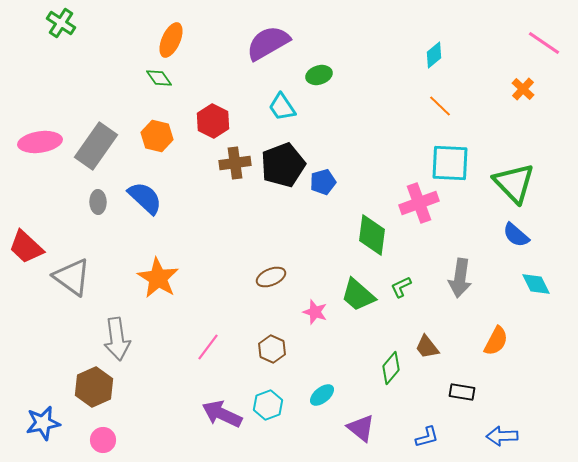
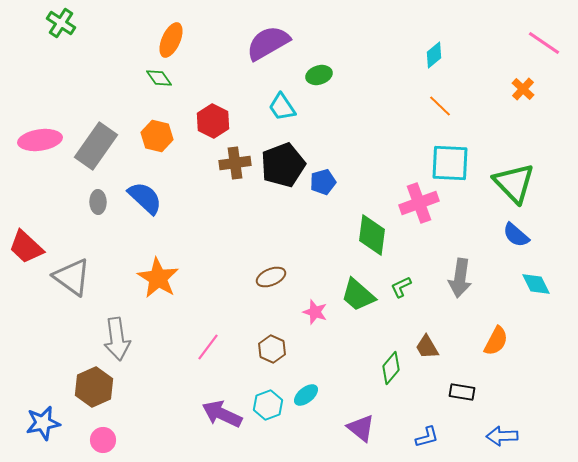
pink ellipse at (40, 142): moved 2 px up
brown trapezoid at (427, 347): rotated 8 degrees clockwise
cyan ellipse at (322, 395): moved 16 px left
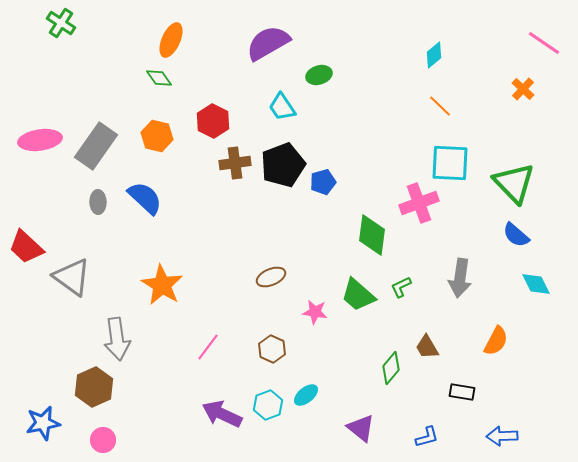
orange star at (158, 278): moved 4 px right, 7 px down
pink star at (315, 312): rotated 10 degrees counterclockwise
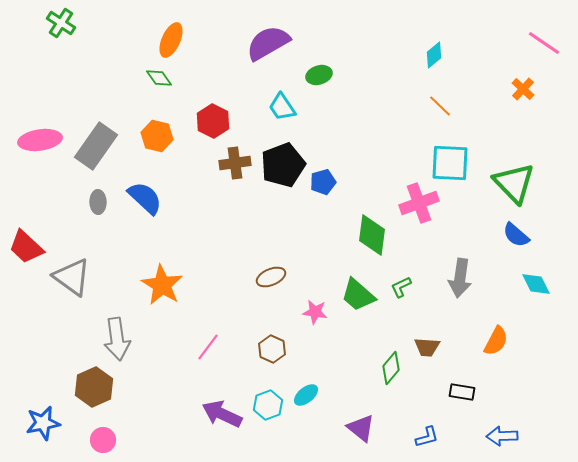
brown trapezoid at (427, 347): rotated 56 degrees counterclockwise
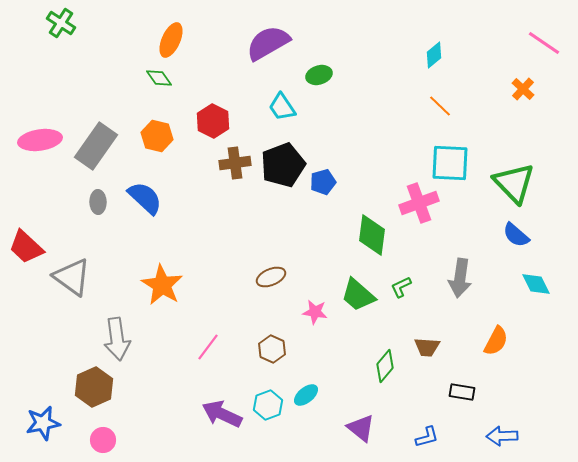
green diamond at (391, 368): moved 6 px left, 2 px up
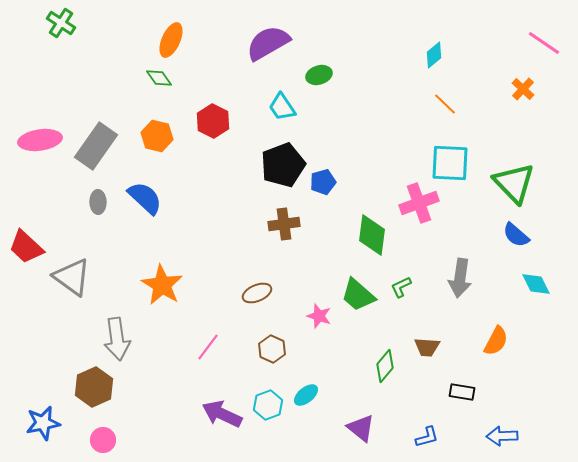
orange line at (440, 106): moved 5 px right, 2 px up
brown cross at (235, 163): moved 49 px right, 61 px down
brown ellipse at (271, 277): moved 14 px left, 16 px down
pink star at (315, 312): moved 4 px right, 4 px down; rotated 10 degrees clockwise
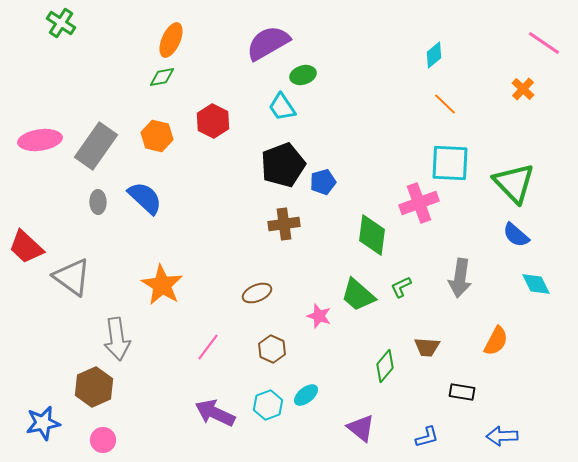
green ellipse at (319, 75): moved 16 px left
green diamond at (159, 78): moved 3 px right, 1 px up; rotated 64 degrees counterclockwise
purple arrow at (222, 414): moved 7 px left, 1 px up
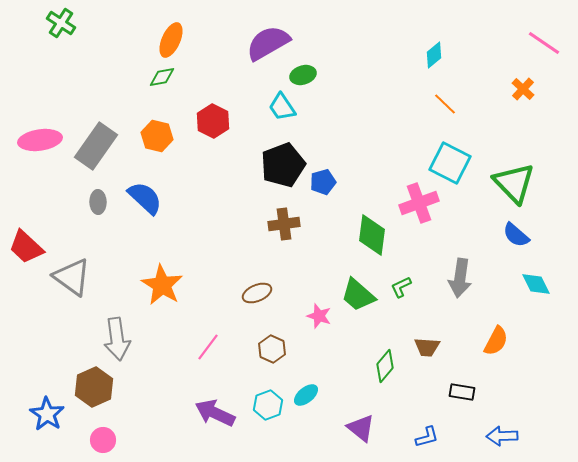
cyan square at (450, 163): rotated 24 degrees clockwise
blue star at (43, 423): moved 4 px right, 9 px up; rotated 28 degrees counterclockwise
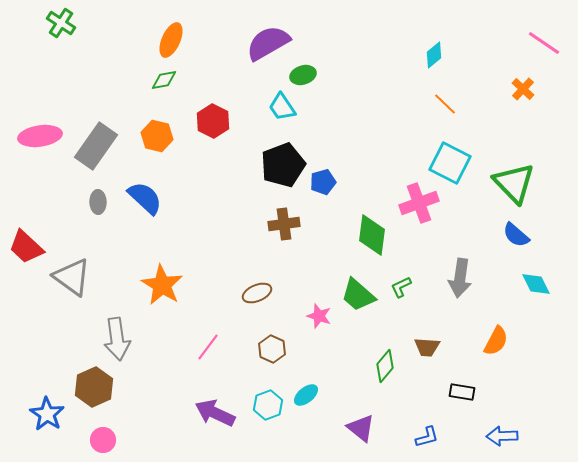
green diamond at (162, 77): moved 2 px right, 3 px down
pink ellipse at (40, 140): moved 4 px up
